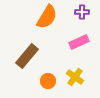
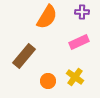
brown rectangle: moved 3 px left
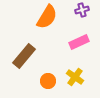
purple cross: moved 2 px up; rotated 16 degrees counterclockwise
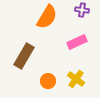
purple cross: rotated 24 degrees clockwise
pink rectangle: moved 2 px left
brown rectangle: rotated 10 degrees counterclockwise
yellow cross: moved 1 px right, 2 px down
